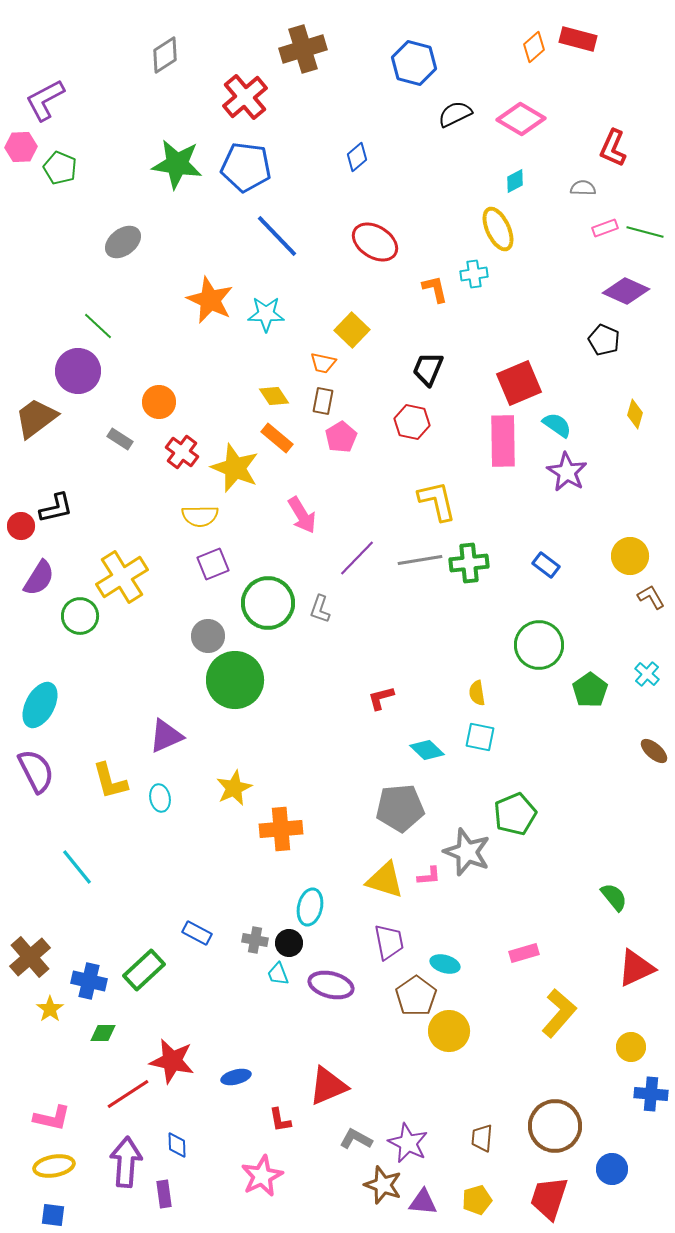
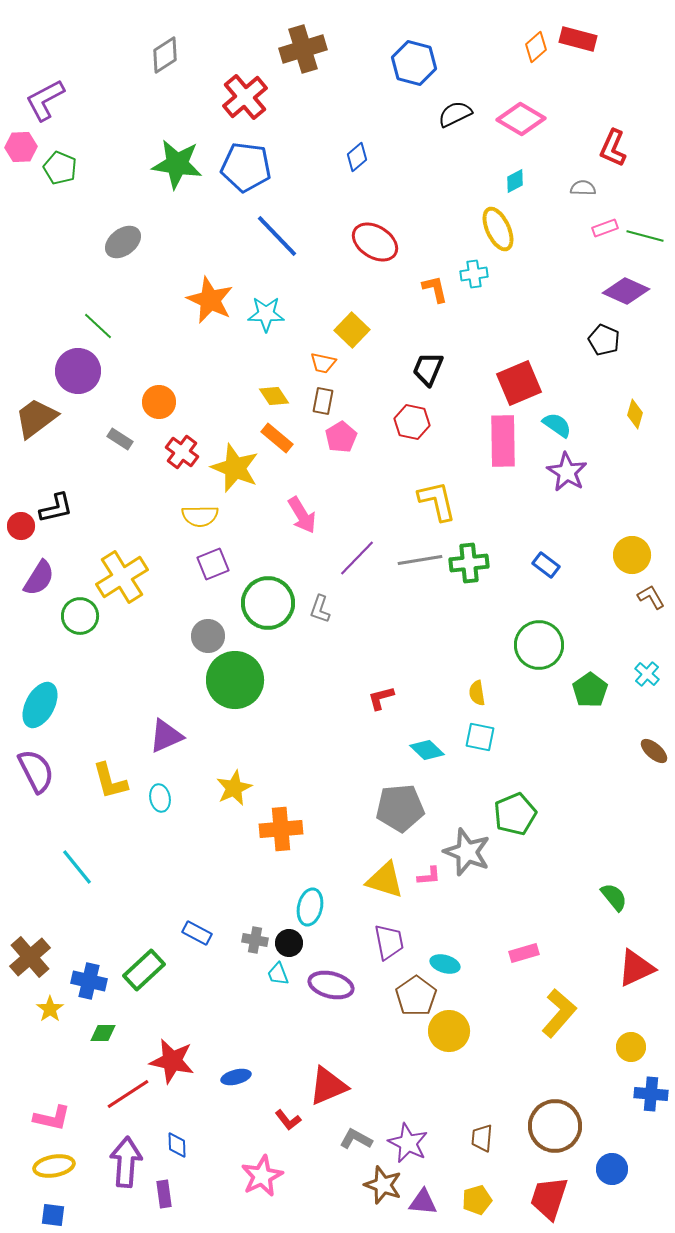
orange diamond at (534, 47): moved 2 px right
green line at (645, 232): moved 4 px down
yellow circle at (630, 556): moved 2 px right, 1 px up
red L-shape at (280, 1120): moved 8 px right; rotated 28 degrees counterclockwise
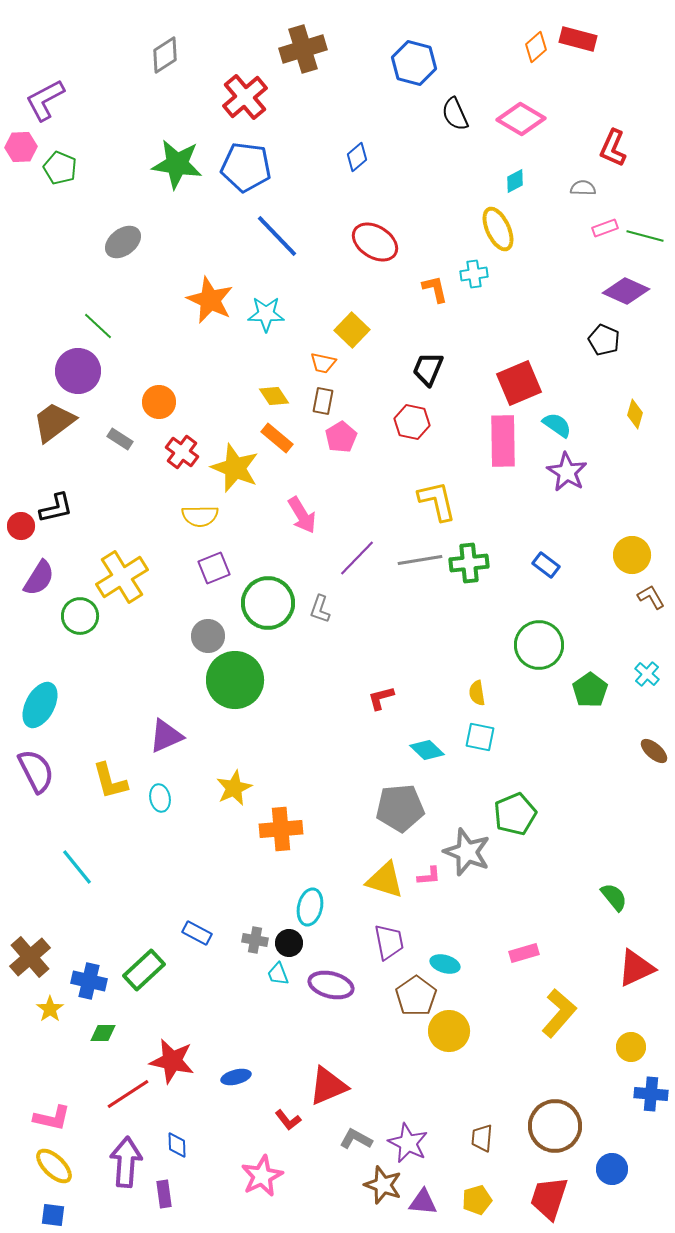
black semicircle at (455, 114): rotated 88 degrees counterclockwise
brown trapezoid at (36, 418): moved 18 px right, 4 px down
purple square at (213, 564): moved 1 px right, 4 px down
yellow ellipse at (54, 1166): rotated 54 degrees clockwise
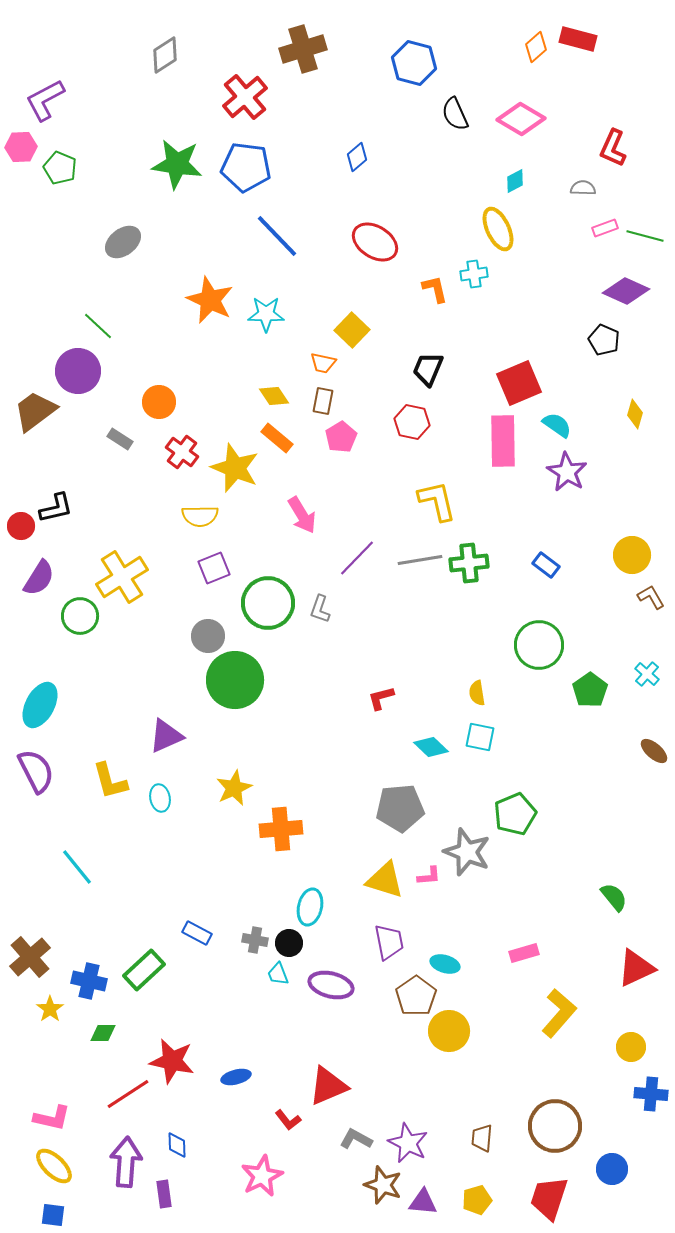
brown trapezoid at (54, 422): moved 19 px left, 11 px up
cyan diamond at (427, 750): moved 4 px right, 3 px up
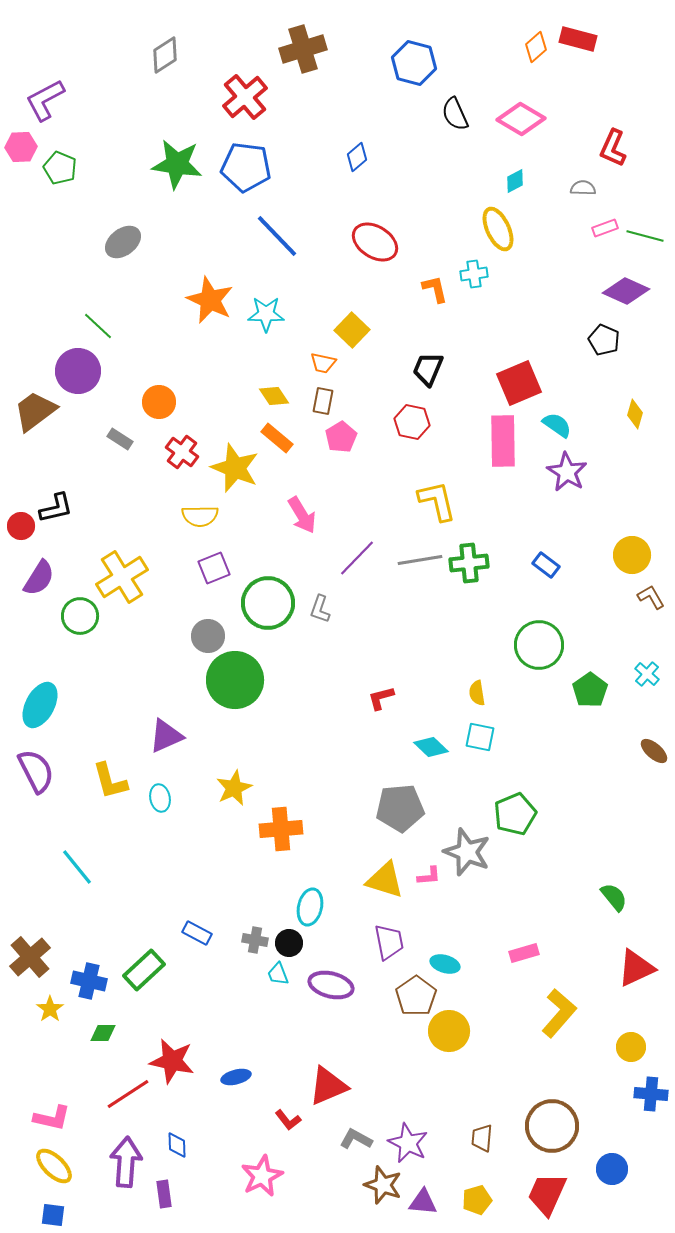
brown circle at (555, 1126): moved 3 px left
red trapezoid at (549, 1198): moved 2 px left, 4 px up; rotated 6 degrees clockwise
